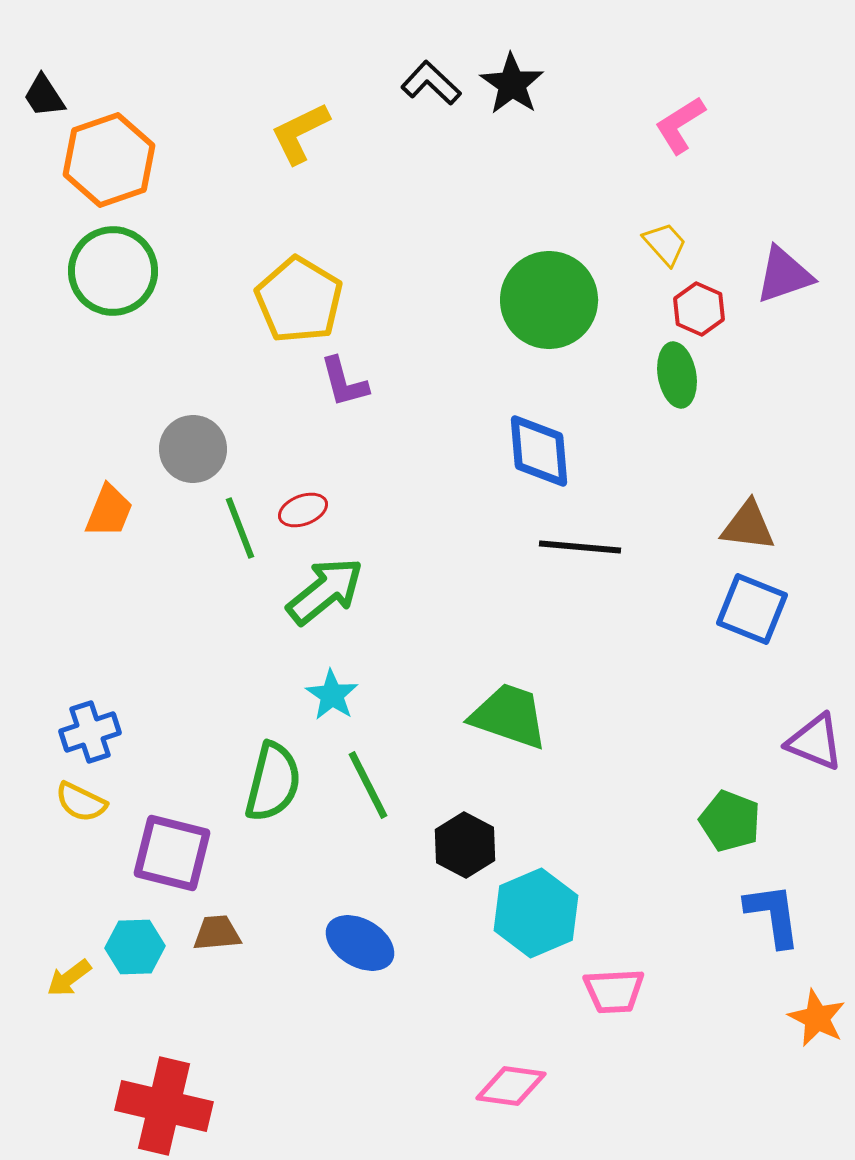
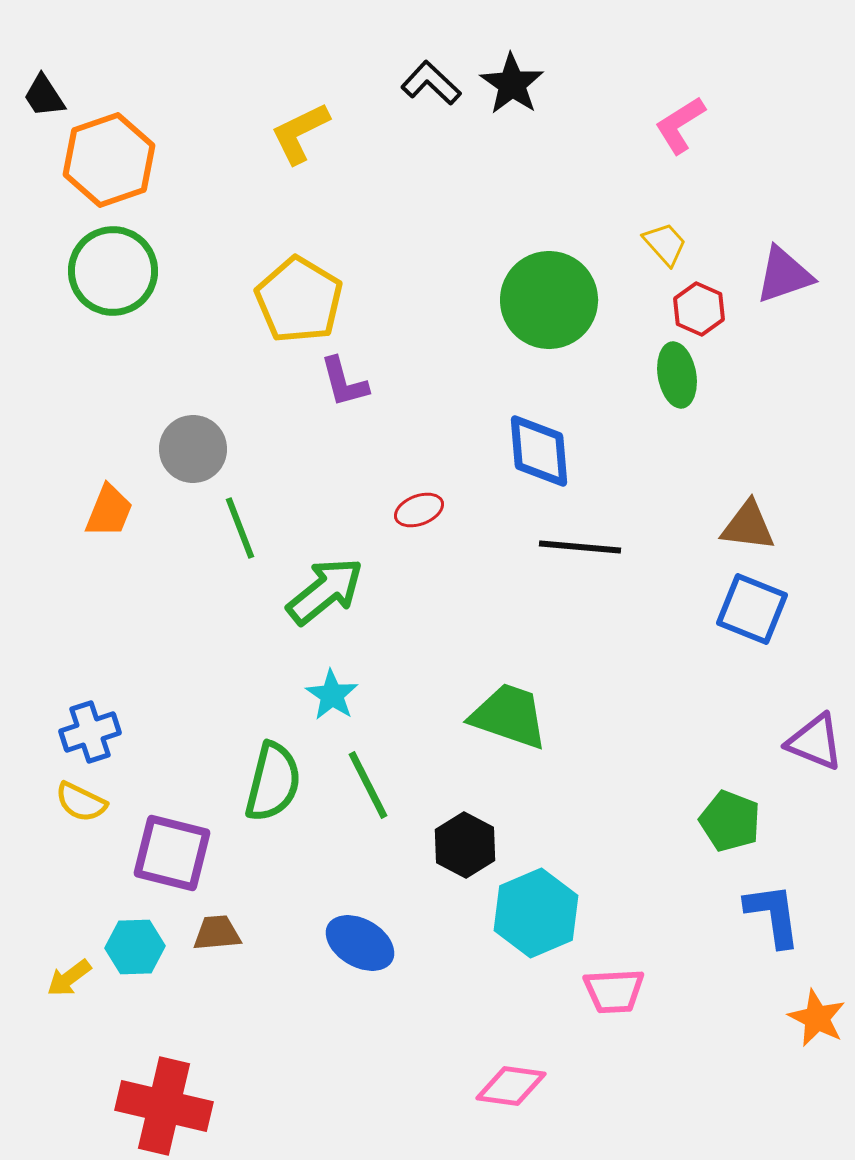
red ellipse at (303, 510): moved 116 px right
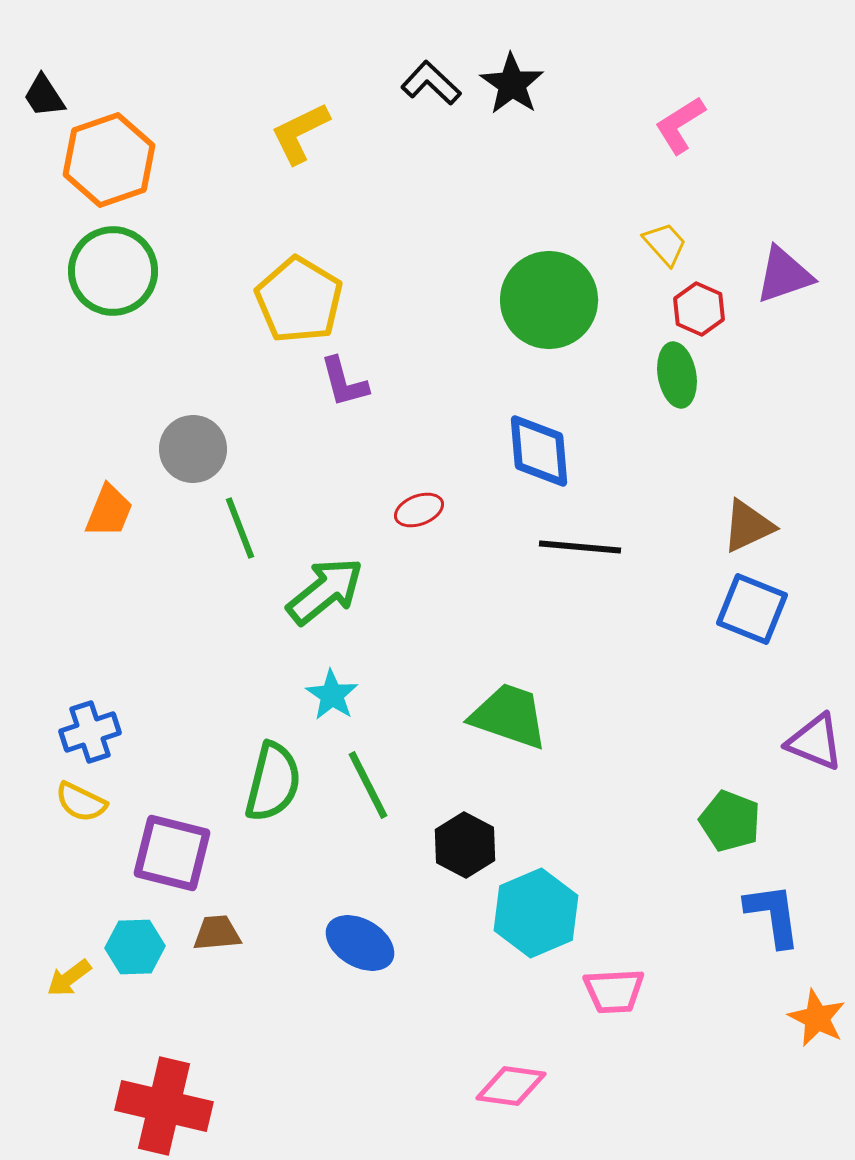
brown triangle at (748, 526): rotated 32 degrees counterclockwise
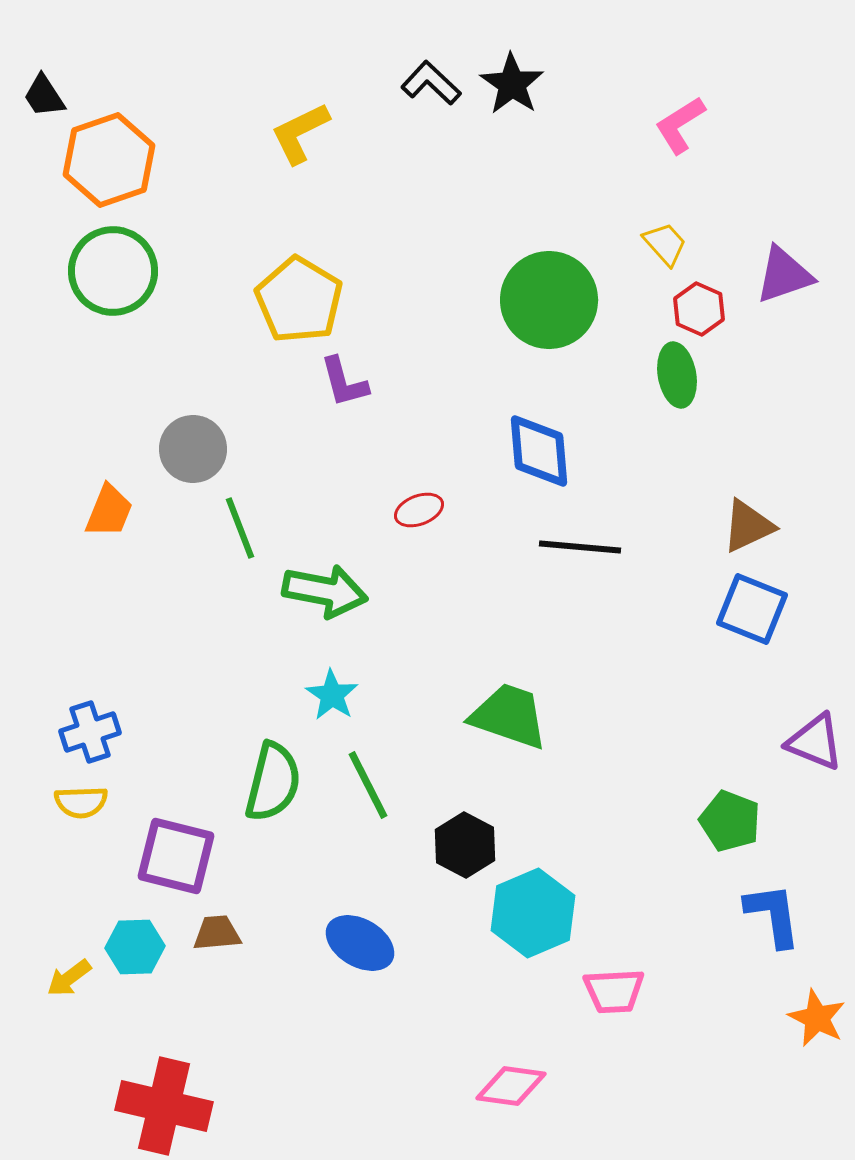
green arrow at (325, 591): rotated 50 degrees clockwise
yellow semicircle at (81, 802): rotated 28 degrees counterclockwise
purple square at (172, 853): moved 4 px right, 3 px down
cyan hexagon at (536, 913): moved 3 px left
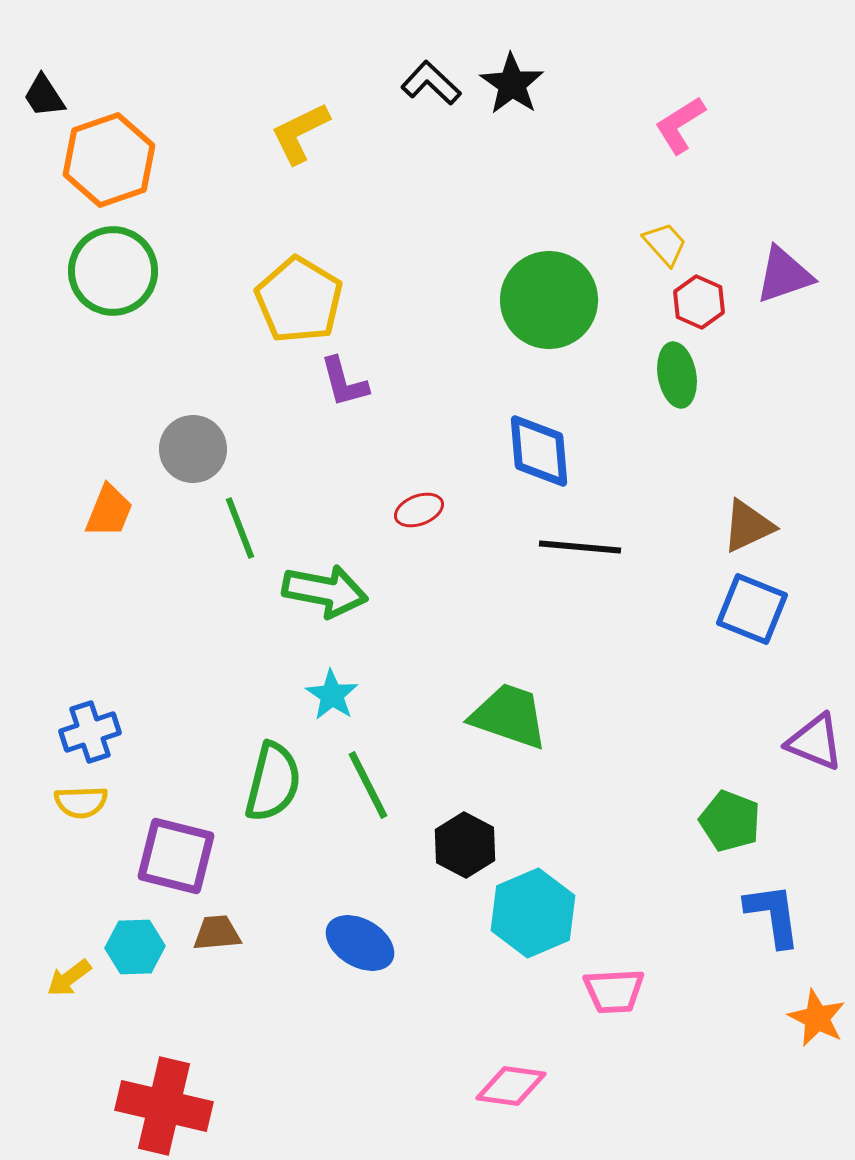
red hexagon at (699, 309): moved 7 px up
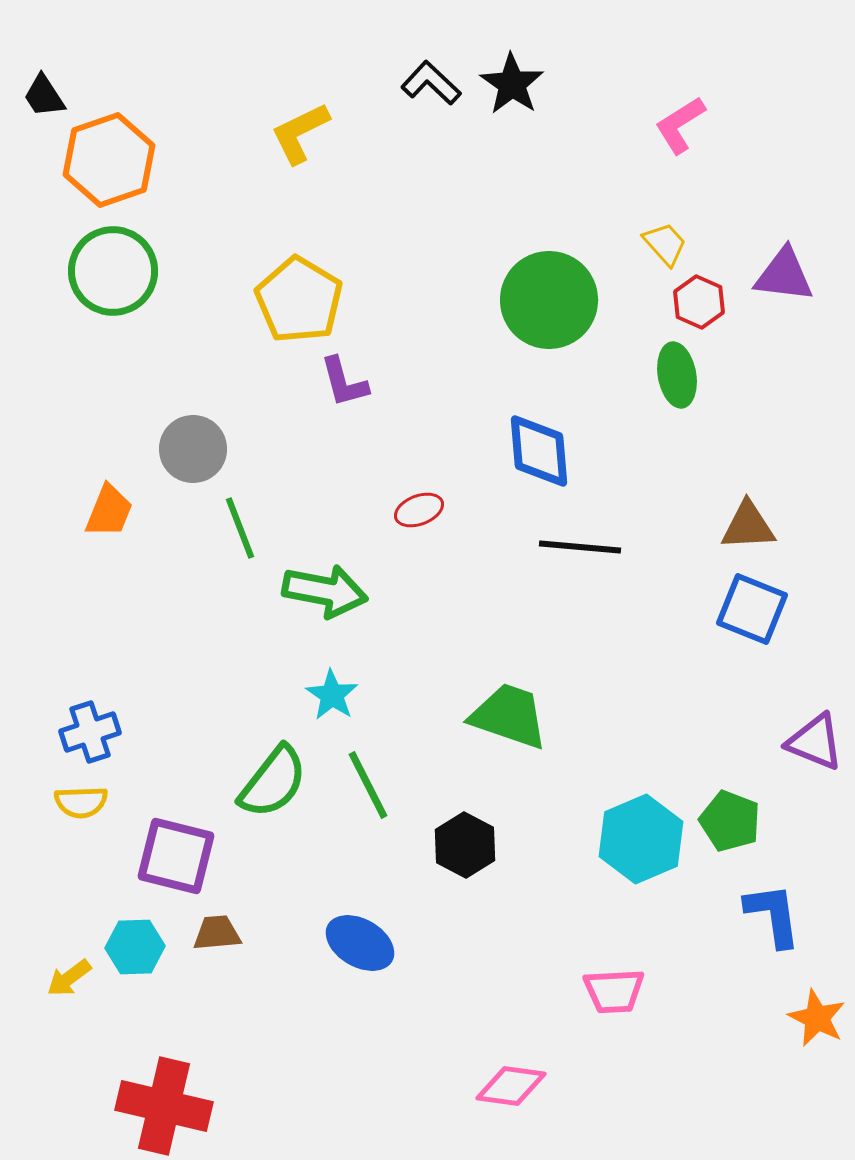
purple triangle at (784, 275): rotated 26 degrees clockwise
brown triangle at (748, 526): rotated 22 degrees clockwise
green semicircle at (273, 782): rotated 24 degrees clockwise
cyan hexagon at (533, 913): moved 108 px right, 74 px up
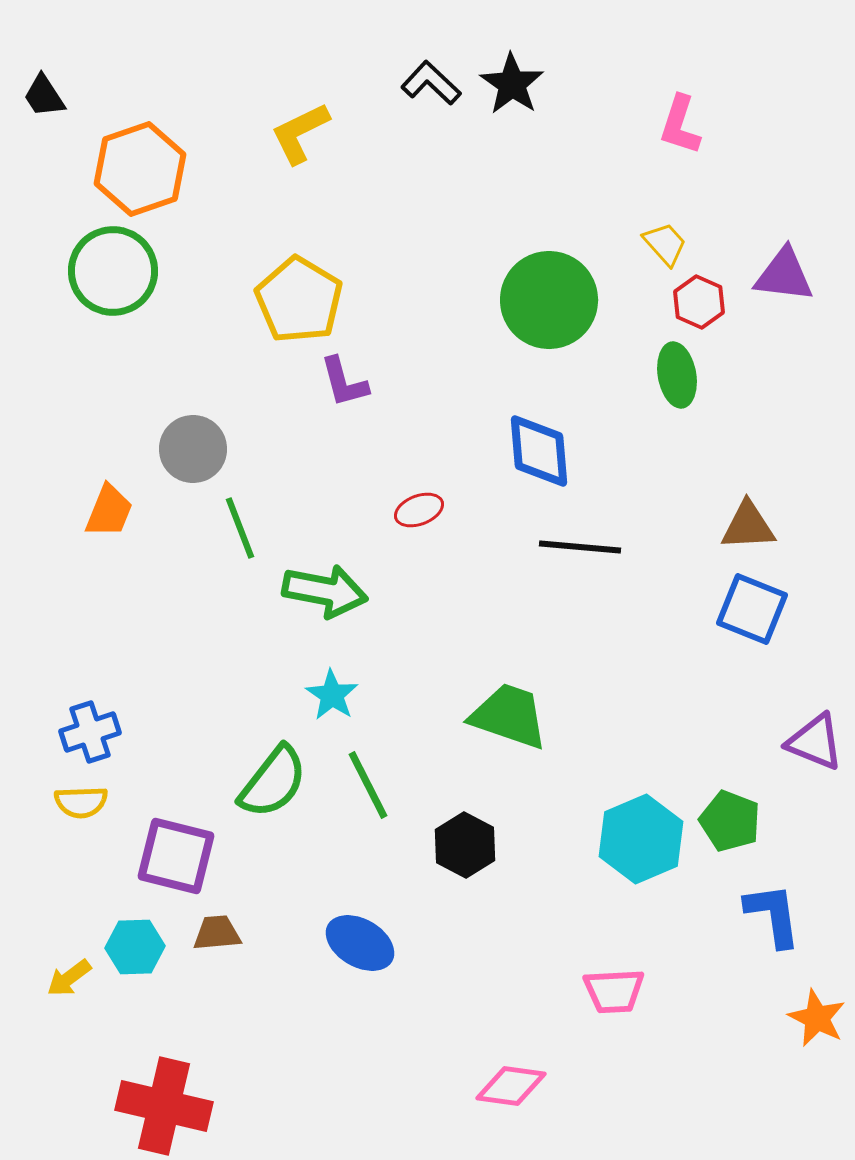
pink L-shape at (680, 125): rotated 40 degrees counterclockwise
orange hexagon at (109, 160): moved 31 px right, 9 px down
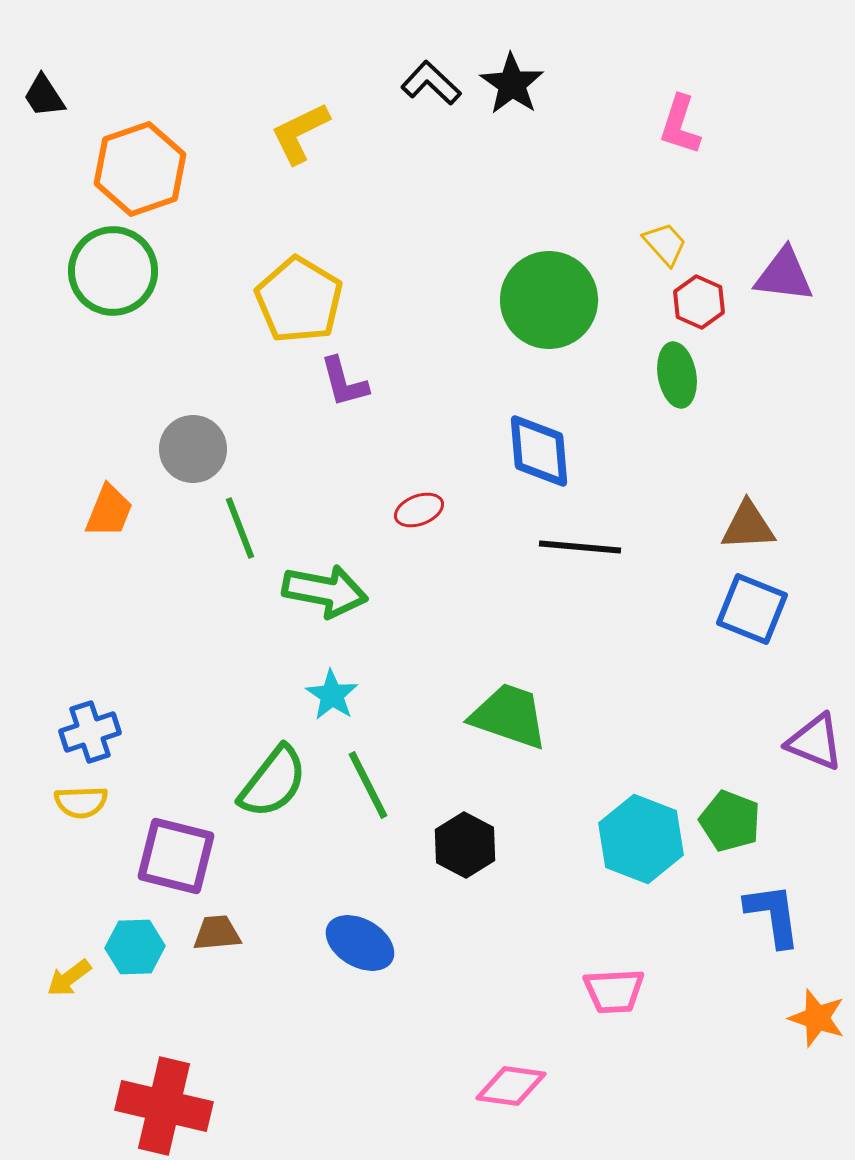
cyan hexagon at (641, 839): rotated 16 degrees counterclockwise
orange star at (817, 1018): rotated 8 degrees counterclockwise
